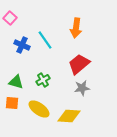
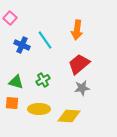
orange arrow: moved 1 px right, 2 px down
yellow ellipse: rotated 35 degrees counterclockwise
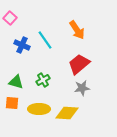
orange arrow: rotated 42 degrees counterclockwise
yellow diamond: moved 2 px left, 3 px up
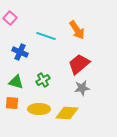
cyan line: moved 1 px right, 4 px up; rotated 36 degrees counterclockwise
blue cross: moved 2 px left, 7 px down
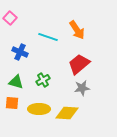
cyan line: moved 2 px right, 1 px down
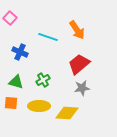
orange square: moved 1 px left
yellow ellipse: moved 3 px up
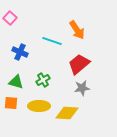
cyan line: moved 4 px right, 4 px down
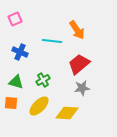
pink square: moved 5 px right, 1 px down; rotated 24 degrees clockwise
cyan line: rotated 12 degrees counterclockwise
yellow ellipse: rotated 45 degrees counterclockwise
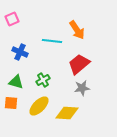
pink square: moved 3 px left
